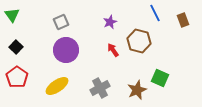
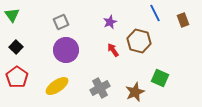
brown star: moved 2 px left, 2 px down
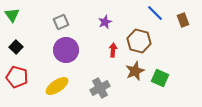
blue line: rotated 18 degrees counterclockwise
purple star: moved 5 px left
red arrow: rotated 40 degrees clockwise
red pentagon: rotated 20 degrees counterclockwise
brown star: moved 21 px up
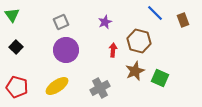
red pentagon: moved 10 px down
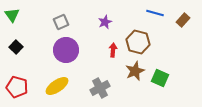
blue line: rotated 30 degrees counterclockwise
brown rectangle: rotated 64 degrees clockwise
brown hexagon: moved 1 px left, 1 px down
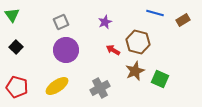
brown rectangle: rotated 16 degrees clockwise
red arrow: rotated 64 degrees counterclockwise
green square: moved 1 px down
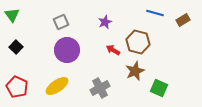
purple circle: moved 1 px right
green square: moved 1 px left, 9 px down
red pentagon: rotated 10 degrees clockwise
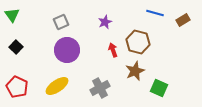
red arrow: rotated 40 degrees clockwise
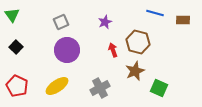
brown rectangle: rotated 32 degrees clockwise
red pentagon: moved 1 px up
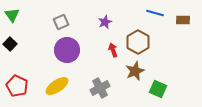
brown hexagon: rotated 15 degrees clockwise
black square: moved 6 px left, 3 px up
green square: moved 1 px left, 1 px down
